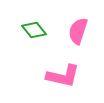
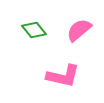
pink semicircle: moved 1 px right, 1 px up; rotated 32 degrees clockwise
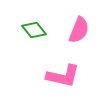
pink semicircle: rotated 152 degrees clockwise
